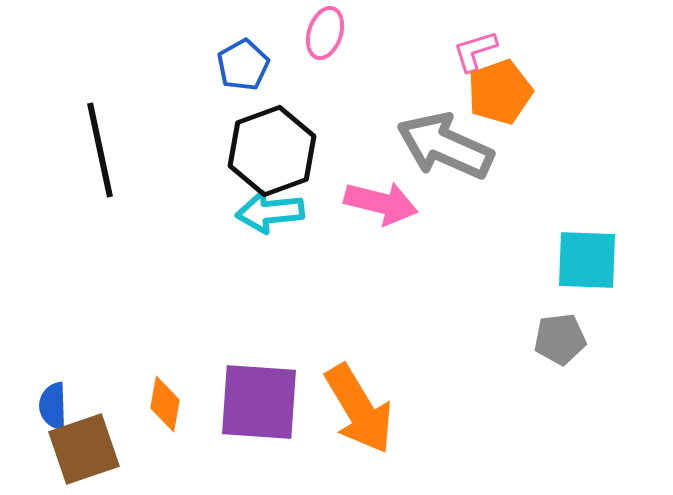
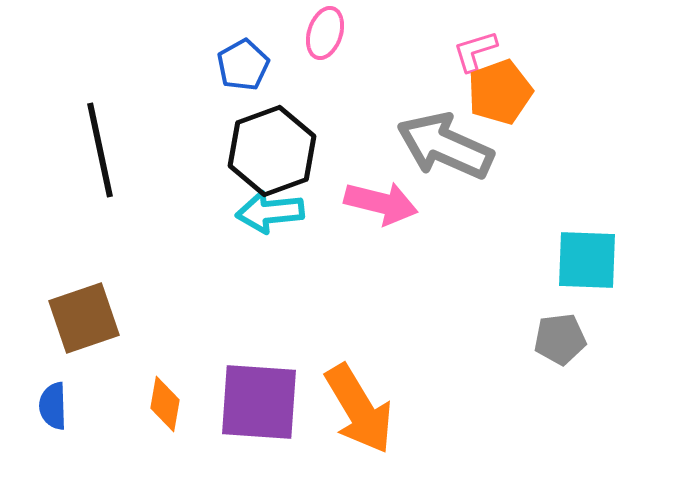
brown square: moved 131 px up
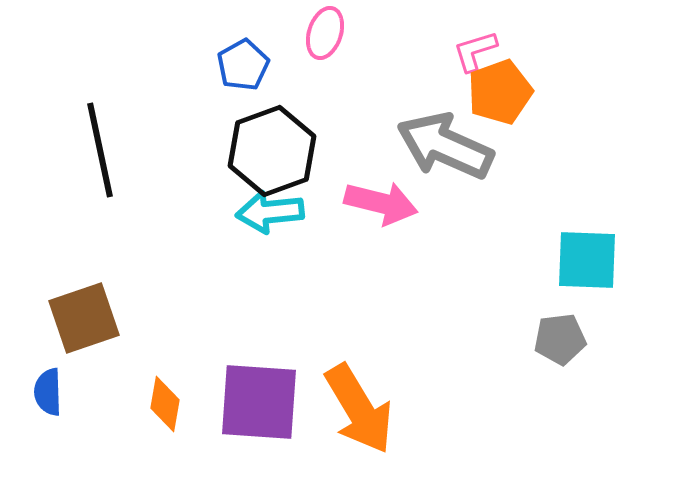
blue semicircle: moved 5 px left, 14 px up
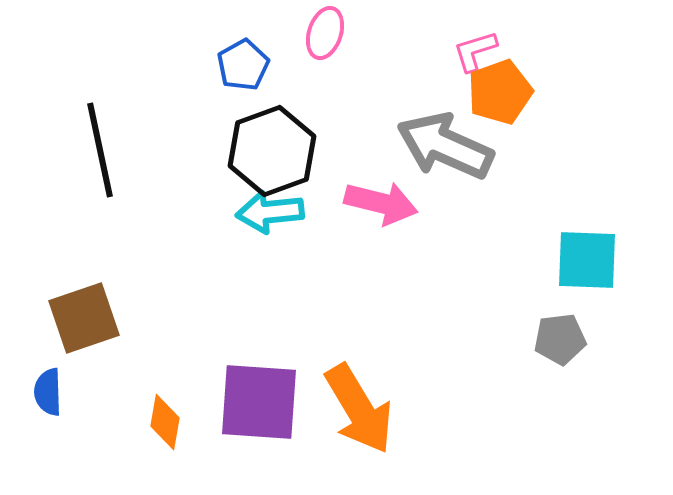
orange diamond: moved 18 px down
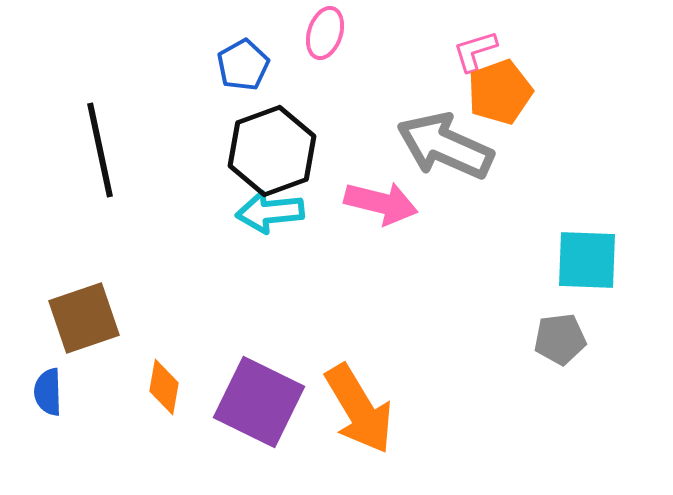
purple square: rotated 22 degrees clockwise
orange diamond: moved 1 px left, 35 px up
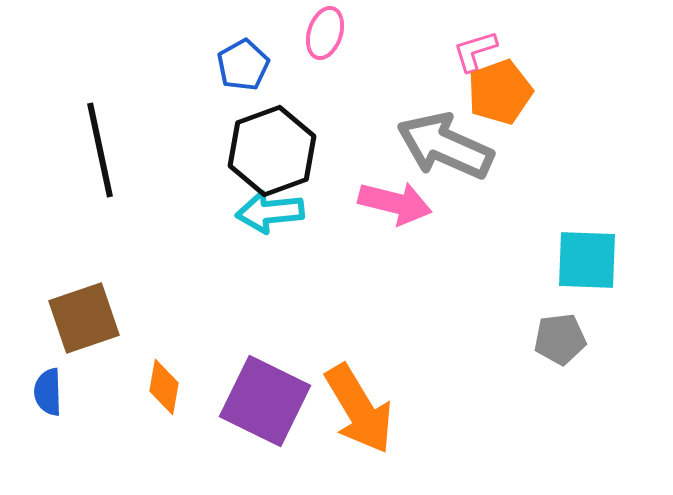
pink arrow: moved 14 px right
purple square: moved 6 px right, 1 px up
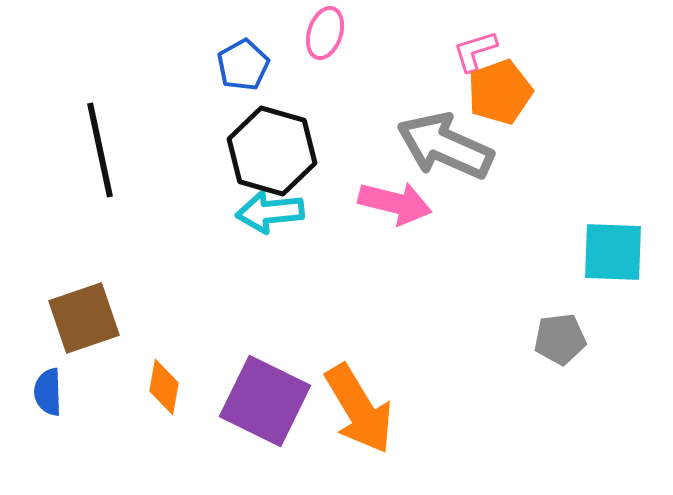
black hexagon: rotated 24 degrees counterclockwise
cyan square: moved 26 px right, 8 px up
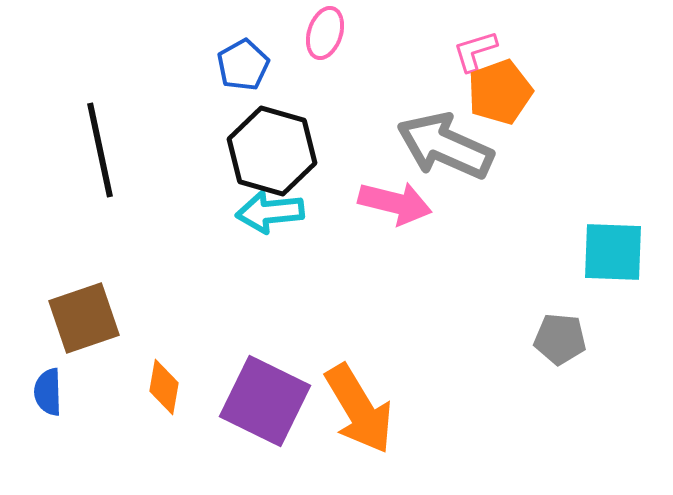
gray pentagon: rotated 12 degrees clockwise
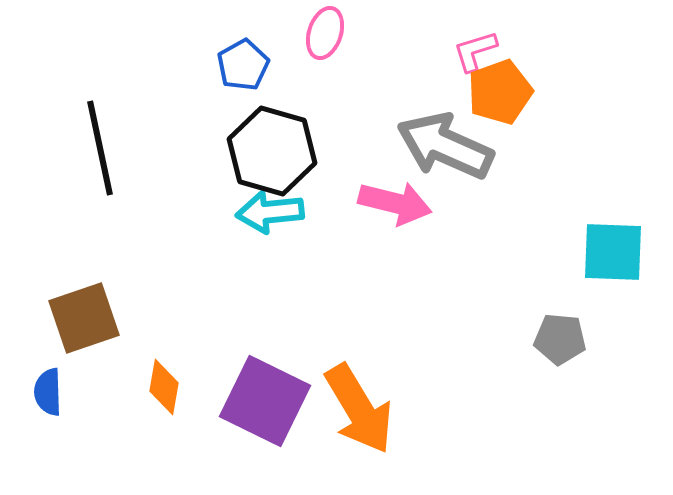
black line: moved 2 px up
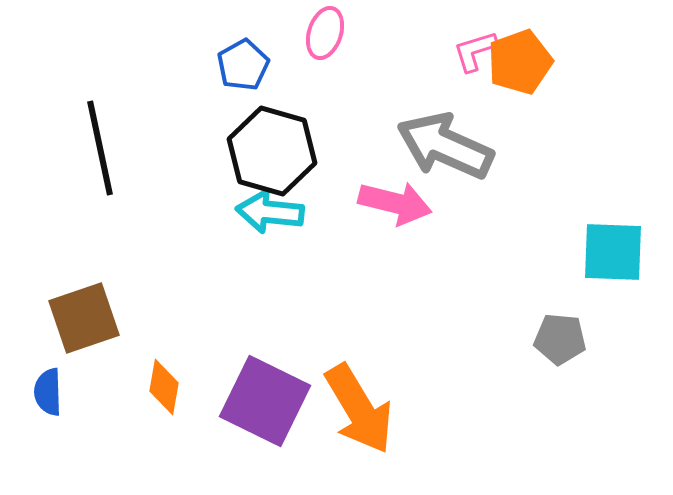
orange pentagon: moved 20 px right, 30 px up
cyan arrow: rotated 12 degrees clockwise
